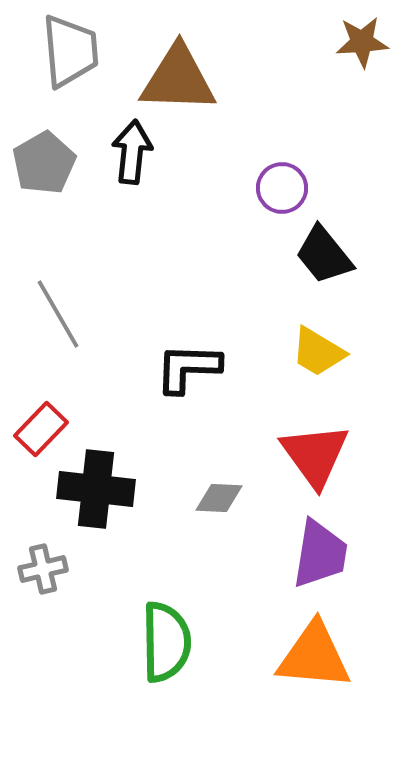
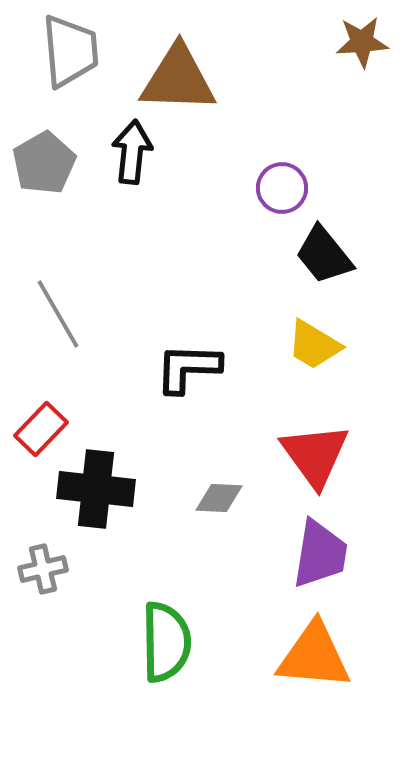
yellow trapezoid: moved 4 px left, 7 px up
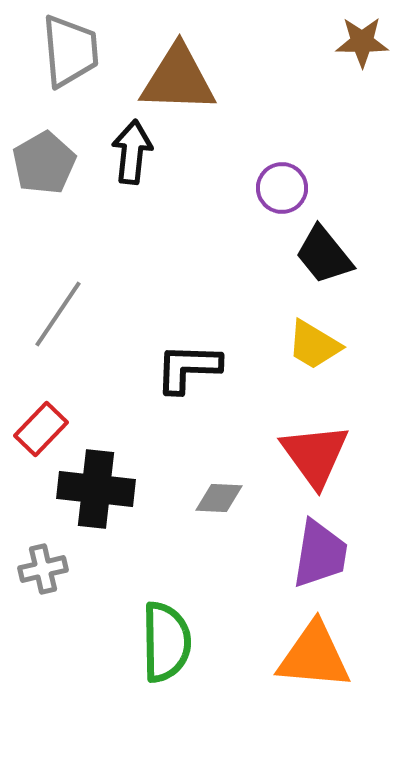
brown star: rotated 4 degrees clockwise
gray line: rotated 64 degrees clockwise
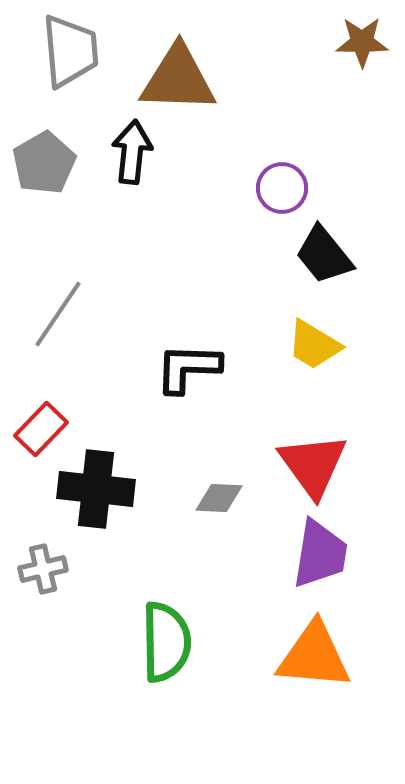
red triangle: moved 2 px left, 10 px down
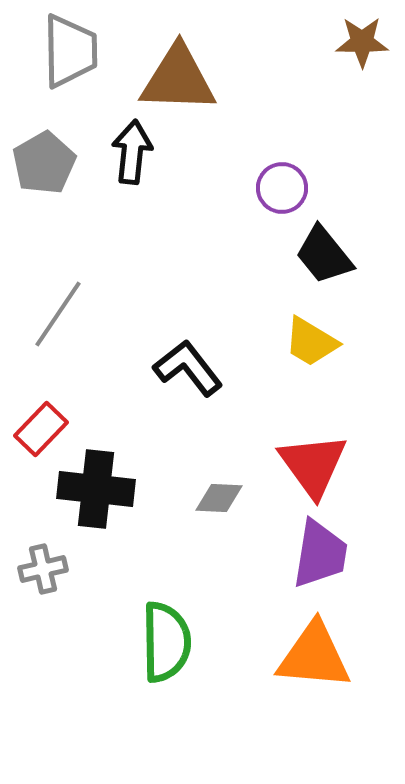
gray trapezoid: rotated 4 degrees clockwise
yellow trapezoid: moved 3 px left, 3 px up
black L-shape: rotated 50 degrees clockwise
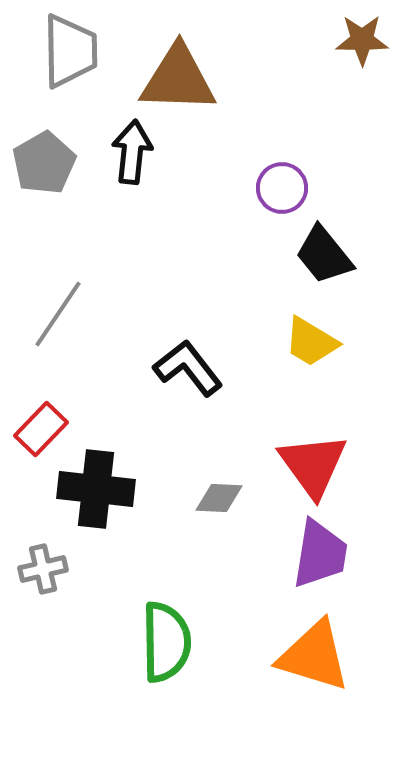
brown star: moved 2 px up
orange triangle: rotated 12 degrees clockwise
